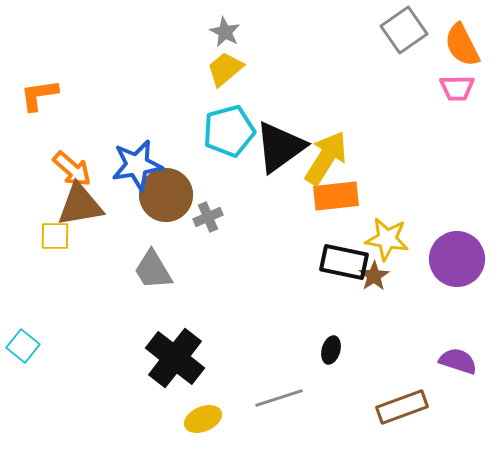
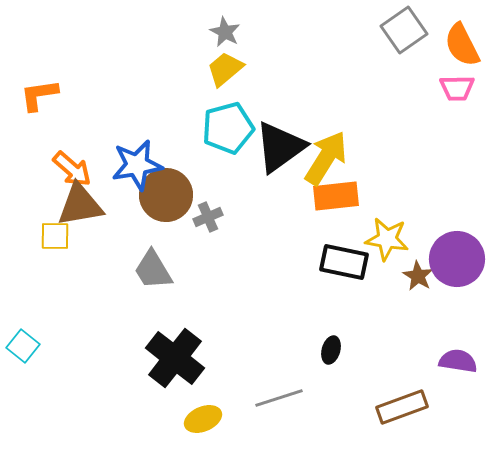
cyan pentagon: moved 1 px left, 3 px up
brown star: moved 44 px right; rotated 8 degrees counterclockwise
purple semicircle: rotated 9 degrees counterclockwise
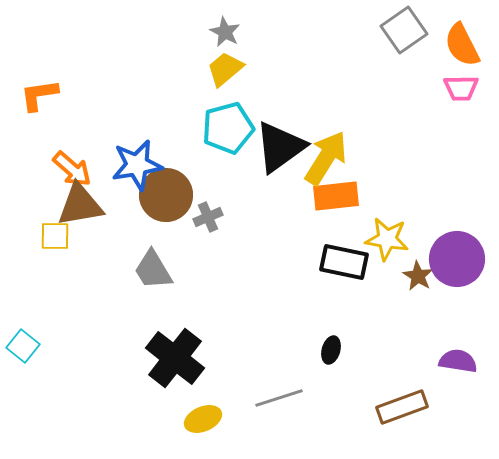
pink trapezoid: moved 4 px right
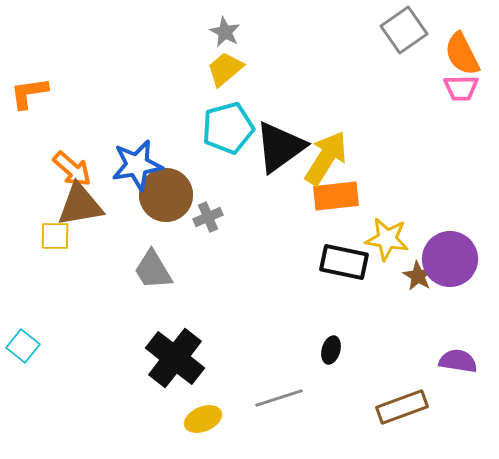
orange semicircle: moved 9 px down
orange L-shape: moved 10 px left, 2 px up
purple circle: moved 7 px left
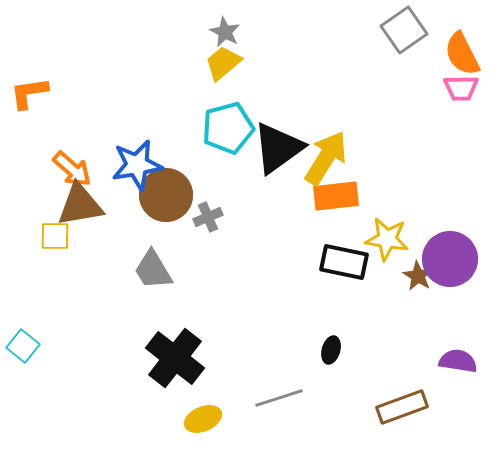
yellow trapezoid: moved 2 px left, 6 px up
black triangle: moved 2 px left, 1 px down
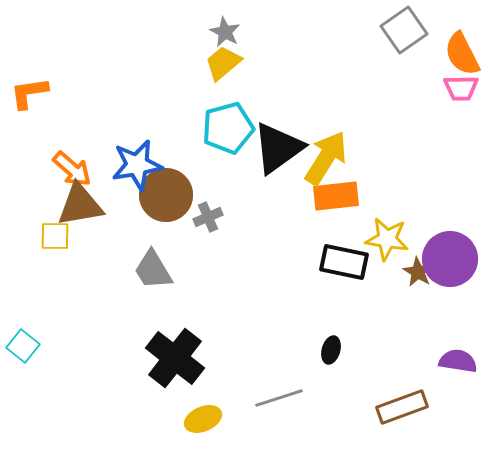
brown star: moved 4 px up
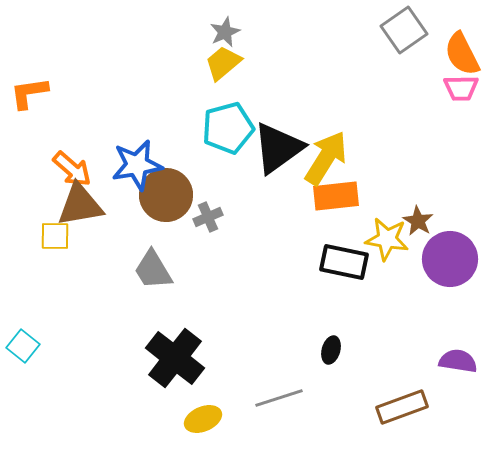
gray star: rotated 20 degrees clockwise
brown star: moved 51 px up
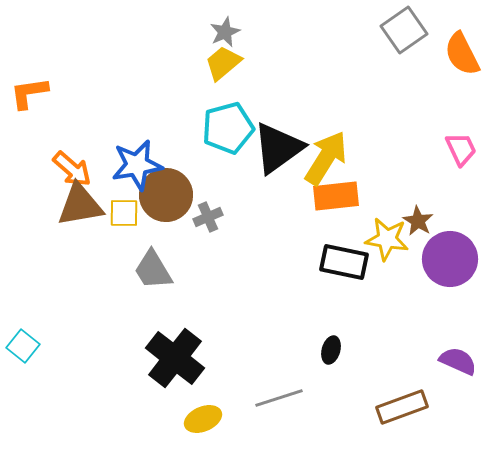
pink trapezoid: moved 61 px down; rotated 114 degrees counterclockwise
yellow square: moved 69 px right, 23 px up
purple semicircle: rotated 15 degrees clockwise
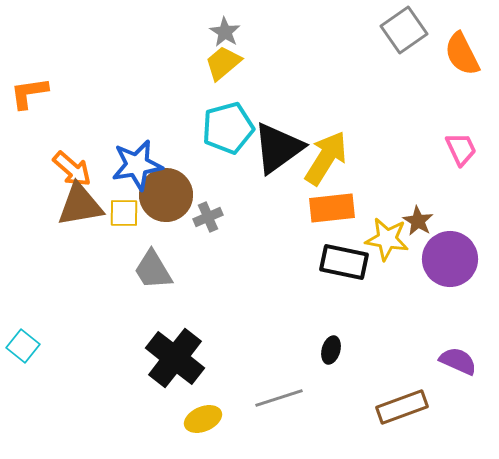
gray star: rotated 16 degrees counterclockwise
orange rectangle: moved 4 px left, 12 px down
